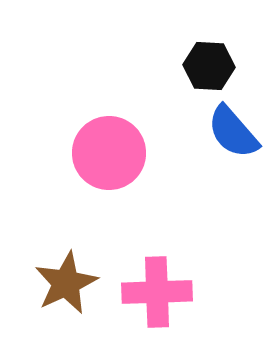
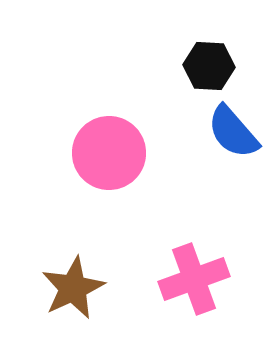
brown star: moved 7 px right, 5 px down
pink cross: moved 37 px right, 13 px up; rotated 18 degrees counterclockwise
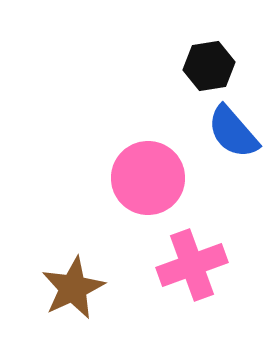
black hexagon: rotated 12 degrees counterclockwise
pink circle: moved 39 px right, 25 px down
pink cross: moved 2 px left, 14 px up
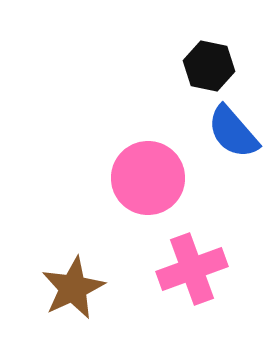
black hexagon: rotated 21 degrees clockwise
pink cross: moved 4 px down
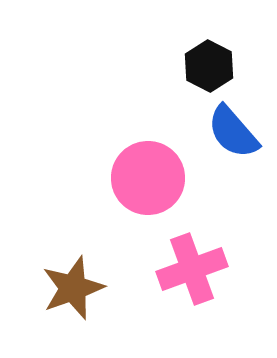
black hexagon: rotated 15 degrees clockwise
brown star: rotated 6 degrees clockwise
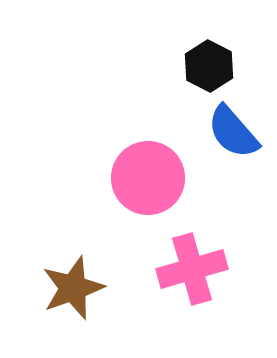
pink cross: rotated 4 degrees clockwise
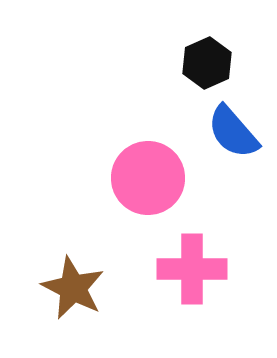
black hexagon: moved 2 px left, 3 px up; rotated 9 degrees clockwise
pink cross: rotated 16 degrees clockwise
brown star: rotated 26 degrees counterclockwise
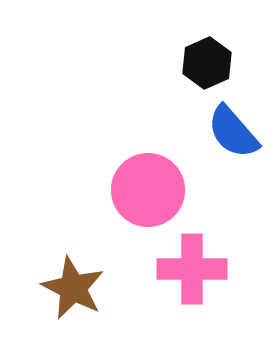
pink circle: moved 12 px down
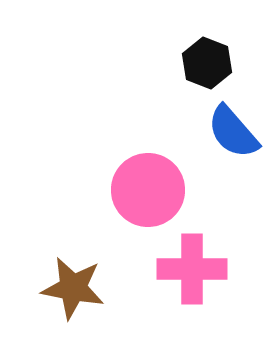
black hexagon: rotated 15 degrees counterclockwise
brown star: rotated 16 degrees counterclockwise
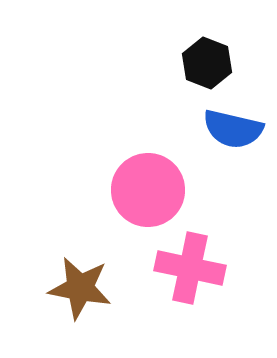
blue semicircle: moved 3 px up; rotated 36 degrees counterclockwise
pink cross: moved 2 px left, 1 px up; rotated 12 degrees clockwise
brown star: moved 7 px right
